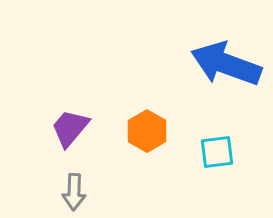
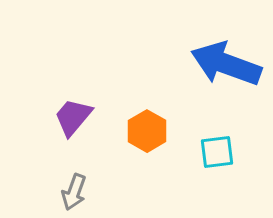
purple trapezoid: moved 3 px right, 11 px up
gray arrow: rotated 18 degrees clockwise
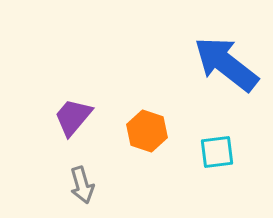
blue arrow: rotated 18 degrees clockwise
orange hexagon: rotated 12 degrees counterclockwise
gray arrow: moved 8 px right, 7 px up; rotated 36 degrees counterclockwise
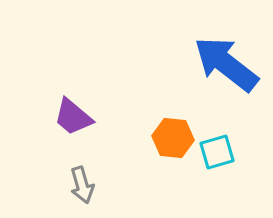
purple trapezoid: rotated 90 degrees counterclockwise
orange hexagon: moved 26 px right, 7 px down; rotated 12 degrees counterclockwise
cyan square: rotated 9 degrees counterclockwise
